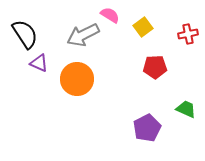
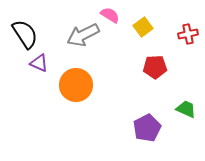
orange circle: moved 1 px left, 6 px down
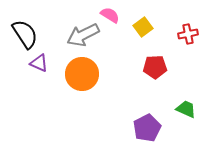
orange circle: moved 6 px right, 11 px up
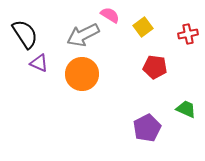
red pentagon: rotated 10 degrees clockwise
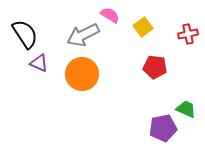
purple pentagon: moved 16 px right; rotated 16 degrees clockwise
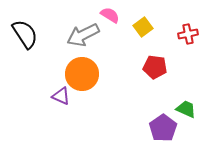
purple triangle: moved 22 px right, 33 px down
purple pentagon: rotated 24 degrees counterclockwise
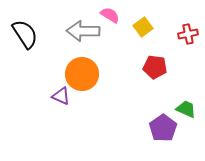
gray arrow: moved 4 px up; rotated 28 degrees clockwise
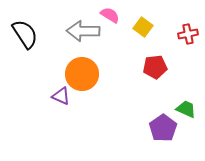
yellow square: rotated 18 degrees counterclockwise
red pentagon: rotated 15 degrees counterclockwise
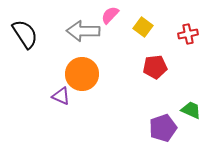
pink semicircle: rotated 78 degrees counterclockwise
green trapezoid: moved 5 px right, 1 px down
purple pentagon: rotated 16 degrees clockwise
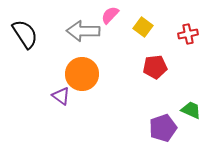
purple triangle: rotated 12 degrees clockwise
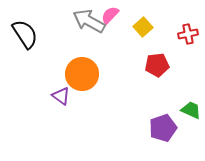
yellow square: rotated 12 degrees clockwise
gray arrow: moved 6 px right, 10 px up; rotated 28 degrees clockwise
red pentagon: moved 2 px right, 2 px up
